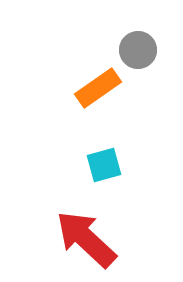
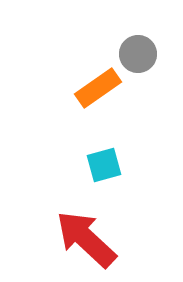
gray circle: moved 4 px down
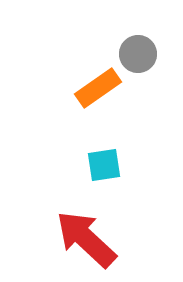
cyan square: rotated 6 degrees clockwise
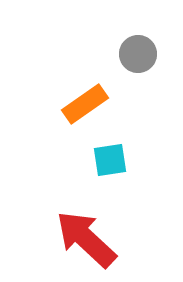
orange rectangle: moved 13 px left, 16 px down
cyan square: moved 6 px right, 5 px up
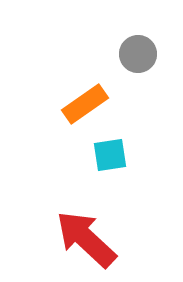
cyan square: moved 5 px up
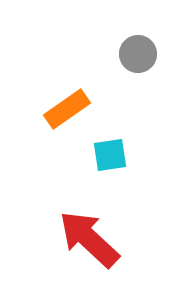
orange rectangle: moved 18 px left, 5 px down
red arrow: moved 3 px right
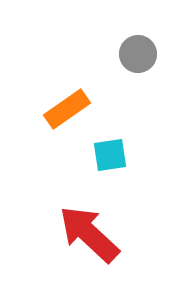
red arrow: moved 5 px up
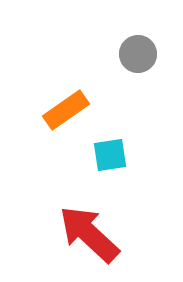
orange rectangle: moved 1 px left, 1 px down
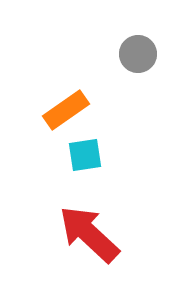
cyan square: moved 25 px left
